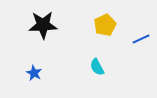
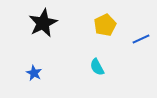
black star: moved 2 px up; rotated 24 degrees counterclockwise
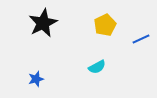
cyan semicircle: rotated 90 degrees counterclockwise
blue star: moved 2 px right, 6 px down; rotated 28 degrees clockwise
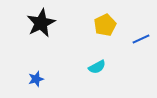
black star: moved 2 px left
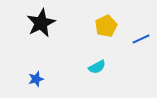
yellow pentagon: moved 1 px right, 1 px down
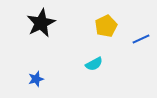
cyan semicircle: moved 3 px left, 3 px up
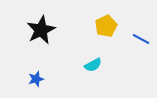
black star: moved 7 px down
blue line: rotated 54 degrees clockwise
cyan semicircle: moved 1 px left, 1 px down
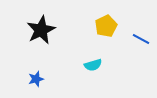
cyan semicircle: rotated 12 degrees clockwise
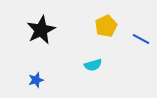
blue star: moved 1 px down
